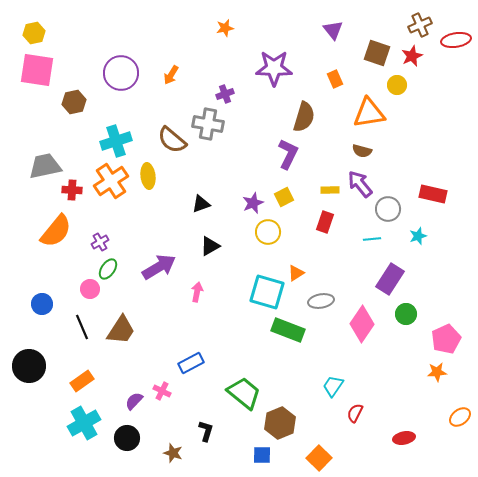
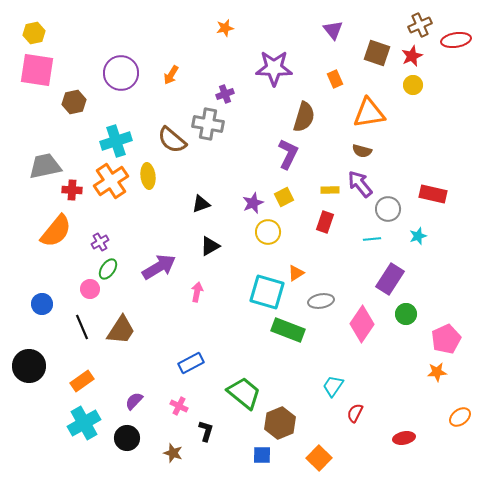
yellow circle at (397, 85): moved 16 px right
pink cross at (162, 391): moved 17 px right, 15 px down
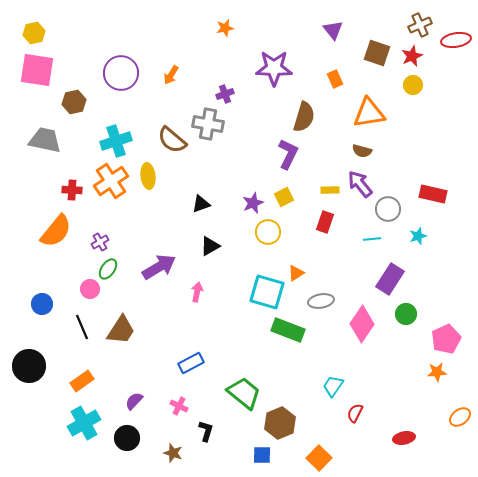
gray trapezoid at (45, 166): moved 26 px up; rotated 24 degrees clockwise
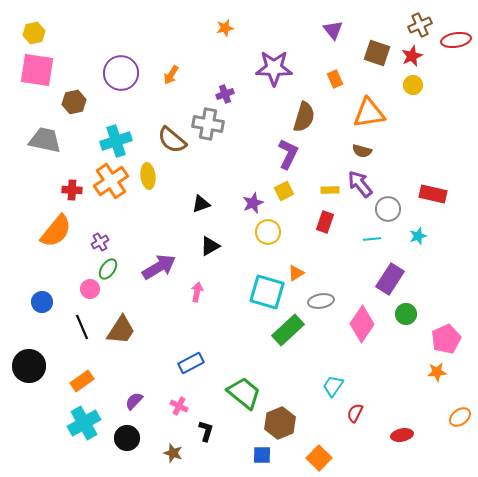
yellow square at (284, 197): moved 6 px up
blue circle at (42, 304): moved 2 px up
green rectangle at (288, 330): rotated 64 degrees counterclockwise
red ellipse at (404, 438): moved 2 px left, 3 px up
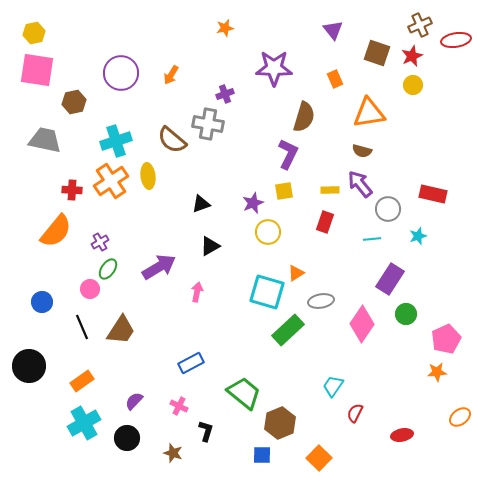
yellow square at (284, 191): rotated 18 degrees clockwise
